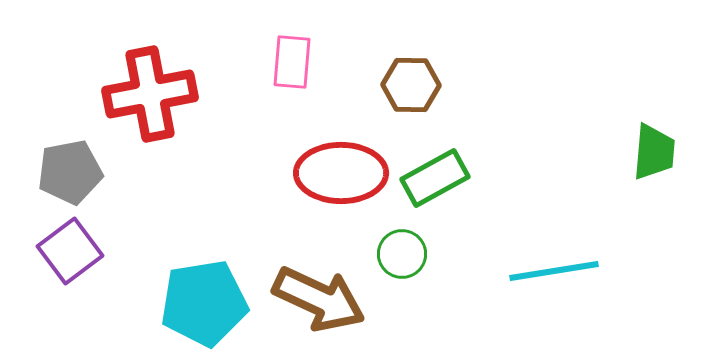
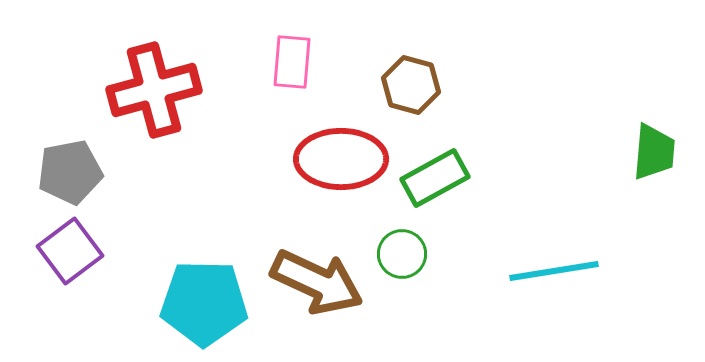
brown hexagon: rotated 14 degrees clockwise
red cross: moved 4 px right, 4 px up; rotated 4 degrees counterclockwise
red ellipse: moved 14 px up
brown arrow: moved 2 px left, 17 px up
cyan pentagon: rotated 10 degrees clockwise
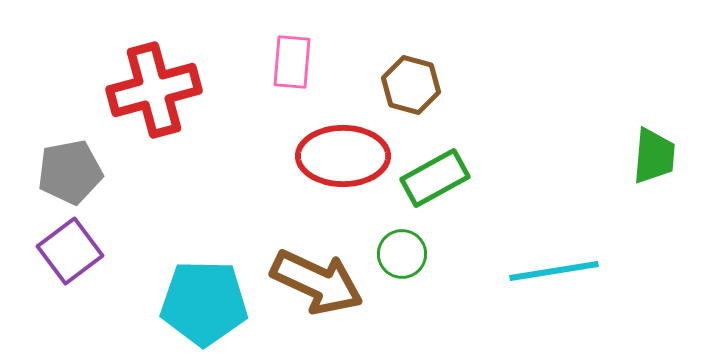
green trapezoid: moved 4 px down
red ellipse: moved 2 px right, 3 px up
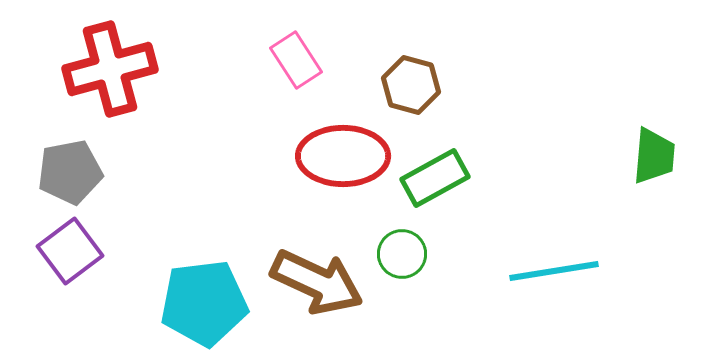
pink rectangle: moved 4 px right, 2 px up; rotated 38 degrees counterclockwise
red cross: moved 44 px left, 21 px up
cyan pentagon: rotated 8 degrees counterclockwise
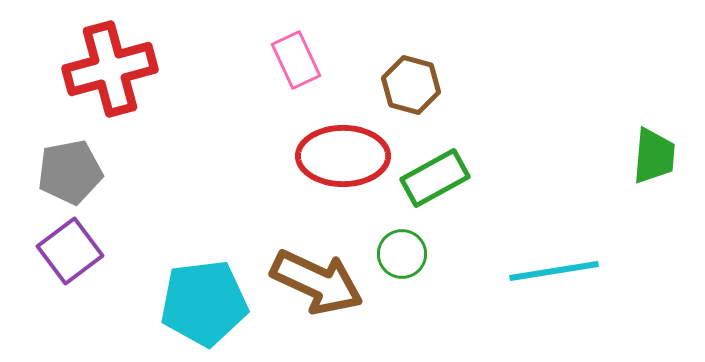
pink rectangle: rotated 8 degrees clockwise
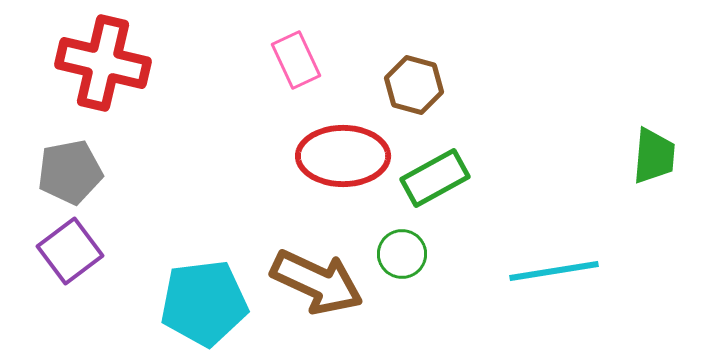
red cross: moved 7 px left, 6 px up; rotated 28 degrees clockwise
brown hexagon: moved 3 px right
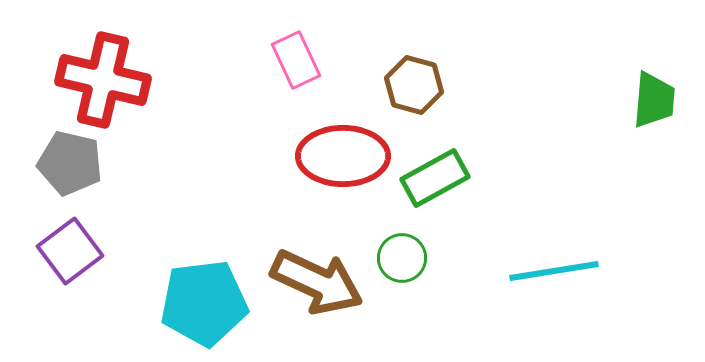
red cross: moved 17 px down
green trapezoid: moved 56 px up
gray pentagon: moved 9 px up; rotated 24 degrees clockwise
green circle: moved 4 px down
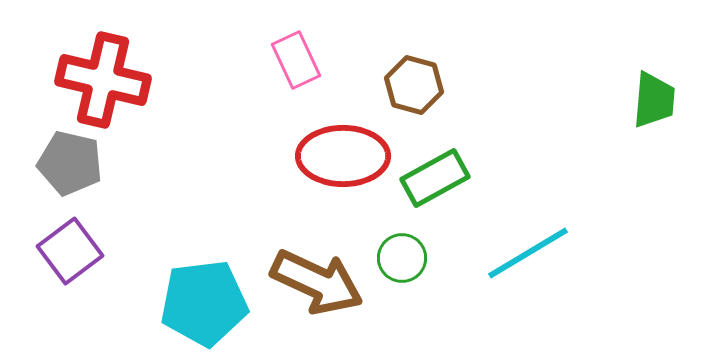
cyan line: moved 26 px left, 18 px up; rotated 22 degrees counterclockwise
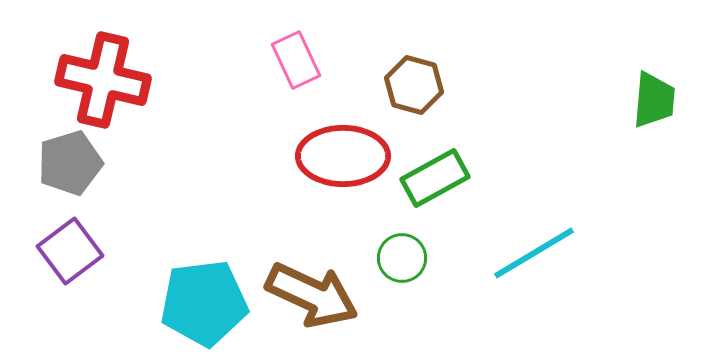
gray pentagon: rotated 30 degrees counterclockwise
cyan line: moved 6 px right
brown arrow: moved 5 px left, 13 px down
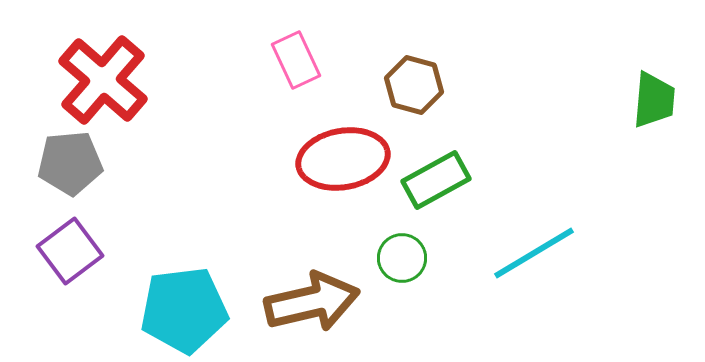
red cross: rotated 28 degrees clockwise
red ellipse: moved 3 px down; rotated 10 degrees counterclockwise
gray pentagon: rotated 12 degrees clockwise
green rectangle: moved 1 px right, 2 px down
brown arrow: moved 7 px down; rotated 38 degrees counterclockwise
cyan pentagon: moved 20 px left, 7 px down
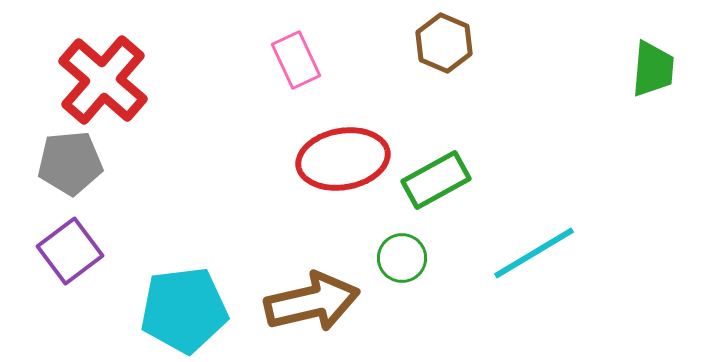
brown hexagon: moved 30 px right, 42 px up; rotated 8 degrees clockwise
green trapezoid: moved 1 px left, 31 px up
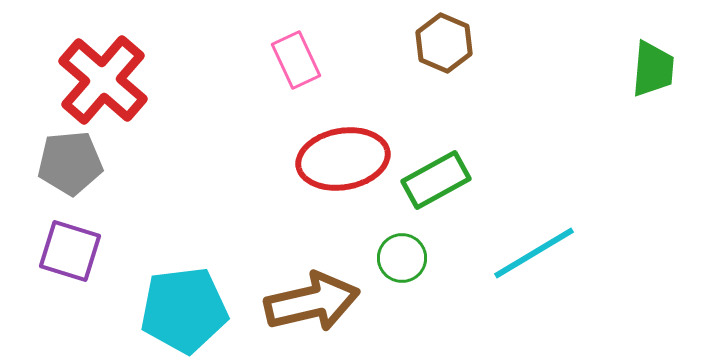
purple square: rotated 36 degrees counterclockwise
